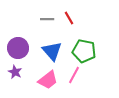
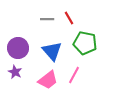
green pentagon: moved 1 px right, 8 px up
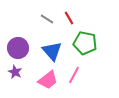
gray line: rotated 32 degrees clockwise
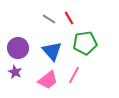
gray line: moved 2 px right
green pentagon: rotated 20 degrees counterclockwise
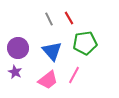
gray line: rotated 32 degrees clockwise
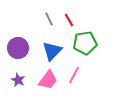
red line: moved 2 px down
blue triangle: rotated 25 degrees clockwise
purple star: moved 3 px right, 8 px down
pink trapezoid: rotated 15 degrees counterclockwise
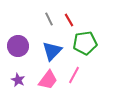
purple circle: moved 2 px up
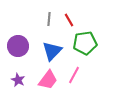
gray line: rotated 32 degrees clockwise
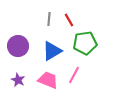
blue triangle: rotated 15 degrees clockwise
pink trapezoid: rotated 105 degrees counterclockwise
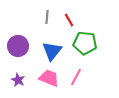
gray line: moved 2 px left, 2 px up
green pentagon: rotated 15 degrees clockwise
blue triangle: rotated 20 degrees counterclockwise
pink line: moved 2 px right, 2 px down
pink trapezoid: moved 1 px right, 2 px up
